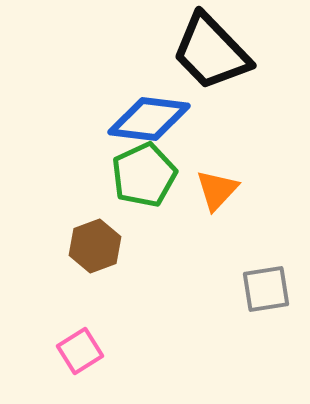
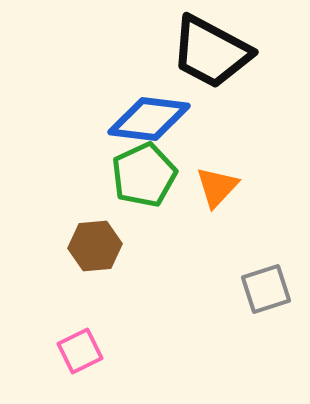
black trapezoid: rotated 18 degrees counterclockwise
orange triangle: moved 3 px up
brown hexagon: rotated 15 degrees clockwise
gray square: rotated 9 degrees counterclockwise
pink square: rotated 6 degrees clockwise
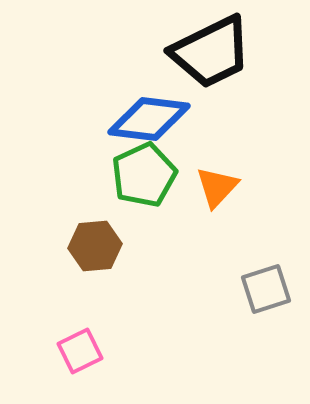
black trapezoid: rotated 54 degrees counterclockwise
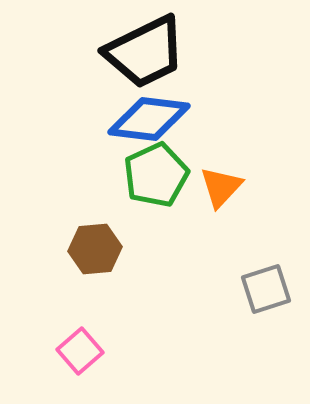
black trapezoid: moved 66 px left
green pentagon: moved 12 px right
orange triangle: moved 4 px right
brown hexagon: moved 3 px down
pink square: rotated 15 degrees counterclockwise
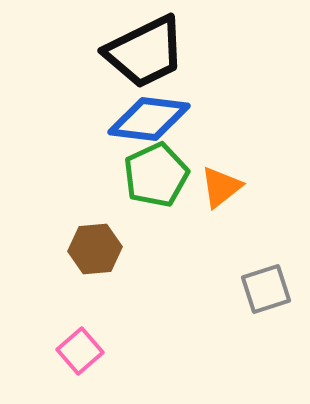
orange triangle: rotated 9 degrees clockwise
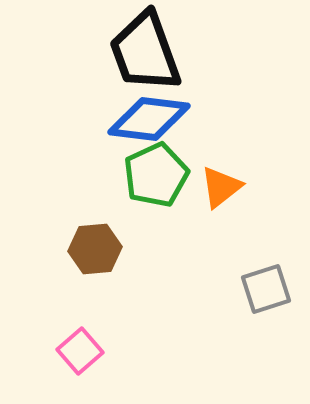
black trapezoid: rotated 96 degrees clockwise
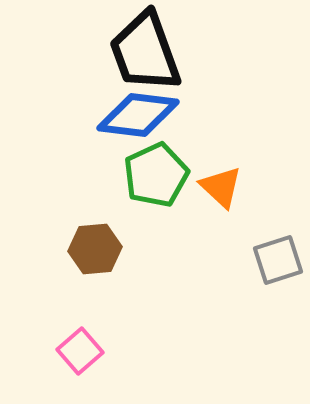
blue diamond: moved 11 px left, 4 px up
orange triangle: rotated 39 degrees counterclockwise
gray square: moved 12 px right, 29 px up
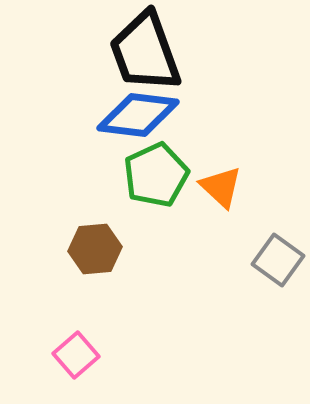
gray square: rotated 36 degrees counterclockwise
pink square: moved 4 px left, 4 px down
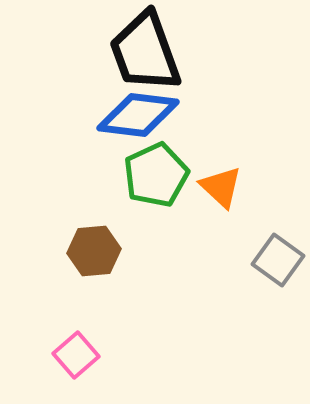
brown hexagon: moved 1 px left, 2 px down
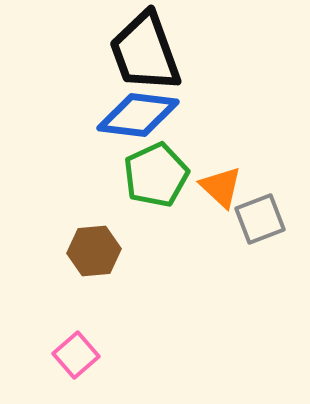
gray square: moved 18 px left, 41 px up; rotated 33 degrees clockwise
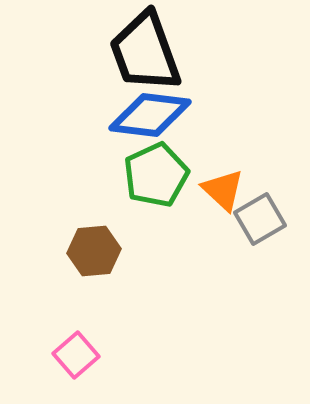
blue diamond: moved 12 px right
orange triangle: moved 2 px right, 3 px down
gray square: rotated 9 degrees counterclockwise
